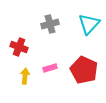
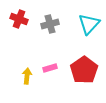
red cross: moved 28 px up
red pentagon: rotated 12 degrees clockwise
yellow arrow: moved 2 px right
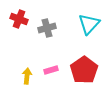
gray cross: moved 3 px left, 4 px down
pink rectangle: moved 1 px right, 2 px down
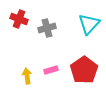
yellow arrow: rotated 14 degrees counterclockwise
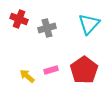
yellow arrow: rotated 42 degrees counterclockwise
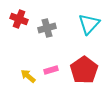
yellow arrow: moved 1 px right
